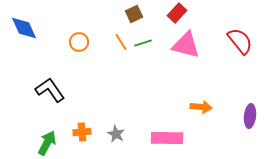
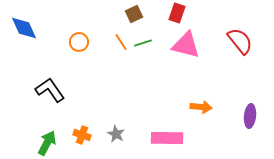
red rectangle: rotated 24 degrees counterclockwise
orange cross: moved 3 px down; rotated 24 degrees clockwise
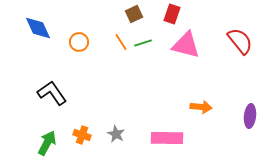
red rectangle: moved 5 px left, 1 px down
blue diamond: moved 14 px right
black L-shape: moved 2 px right, 3 px down
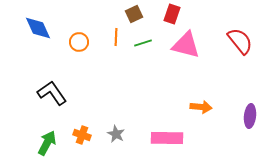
orange line: moved 5 px left, 5 px up; rotated 36 degrees clockwise
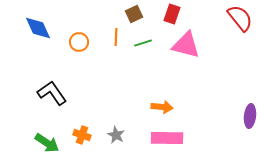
red semicircle: moved 23 px up
orange arrow: moved 39 px left
gray star: moved 1 px down
green arrow: rotated 95 degrees clockwise
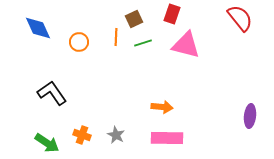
brown square: moved 5 px down
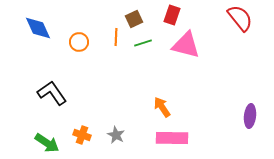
red rectangle: moved 1 px down
orange arrow: rotated 130 degrees counterclockwise
pink rectangle: moved 5 px right
